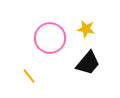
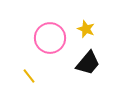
yellow star: rotated 12 degrees clockwise
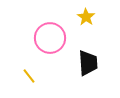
yellow star: moved 12 px up; rotated 12 degrees clockwise
black trapezoid: rotated 44 degrees counterclockwise
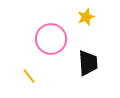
yellow star: rotated 18 degrees clockwise
pink circle: moved 1 px right, 1 px down
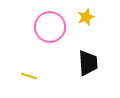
pink circle: moved 1 px left, 12 px up
yellow line: rotated 35 degrees counterclockwise
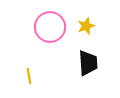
yellow star: moved 9 px down
yellow line: rotated 63 degrees clockwise
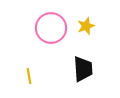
pink circle: moved 1 px right, 1 px down
black trapezoid: moved 5 px left, 6 px down
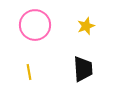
pink circle: moved 16 px left, 3 px up
yellow line: moved 4 px up
